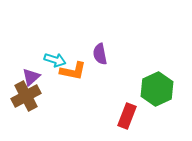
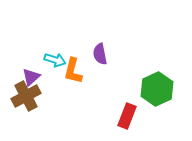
orange L-shape: rotated 92 degrees clockwise
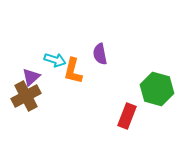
green hexagon: rotated 20 degrees counterclockwise
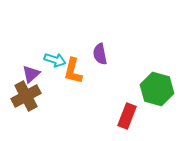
purple triangle: moved 3 px up
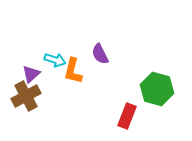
purple semicircle: rotated 15 degrees counterclockwise
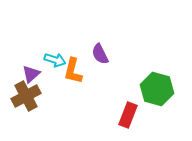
red rectangle: moved 1 px right, 1 px up
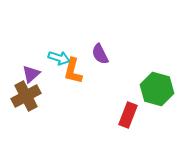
cyan arrow: moved 4 px right, 2 px up
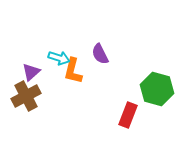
purple triangle: moved 2 px up
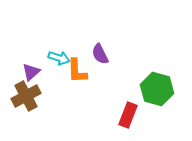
orange L-shape: moved 4 px right; rotated 16 degrees counterclockwise
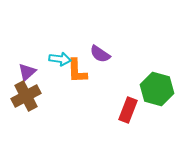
purple semicircle: rotated 30 degrees counterclockwise
cyan arrow: moved 1 px right, 1 px down; rotated 10 degrees counterclockwise
purple triangle: moved 4 px left
red rectangle: moved 5 px up
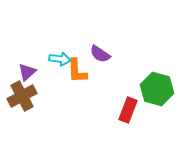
brown cross: moved 4 px left
